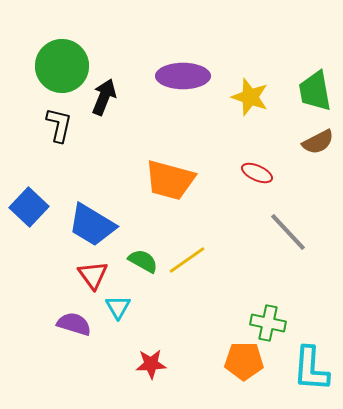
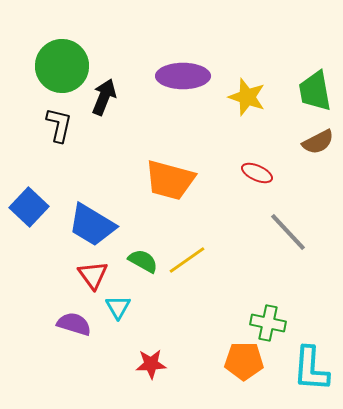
yellow star: moved 3 px left
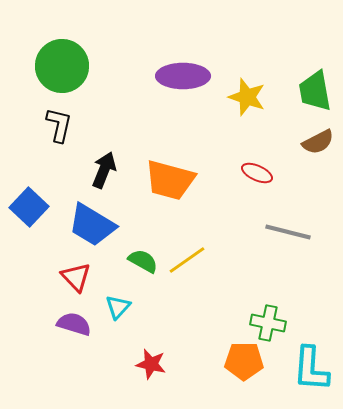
black arrow: moved 73 px down
gray line: rotated 33 degrees counterclockwise
red triangle: moved 17 px left, 2 px down; rotated 8 degrees counterclockwise
cyan triangle: rotated 12 degrees clockwise
red star: rotated 16 degrees clockwise
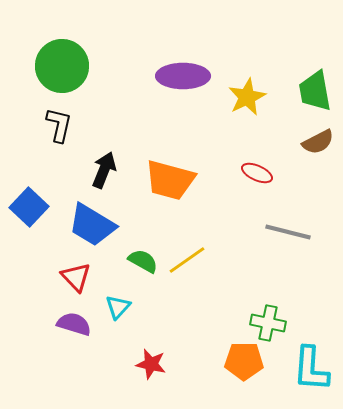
yellow star: rotated 27 degrees clockwise
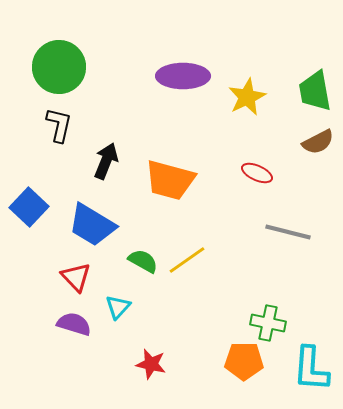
green circle: moved 3 px left, 1 px down
black arrow: moved 2 px right, 9 px up
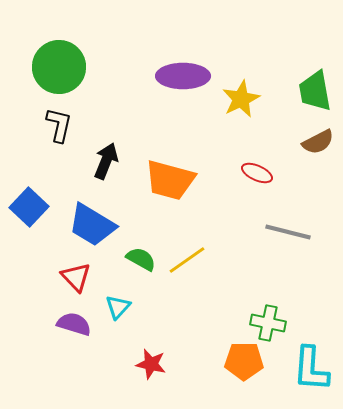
yellow star: moved 6 px left, 2 px down
green semicircle: moved 2 px left, 2 px up
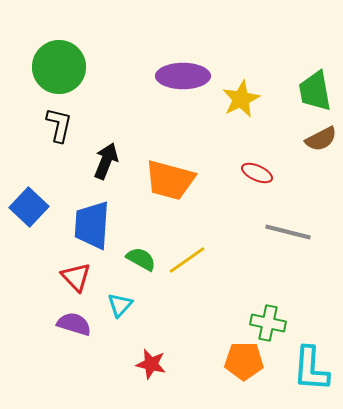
brown semicircle: moved 3 px right, 3 px up
blue trapezoid: rotated 63 degrees clockwise
cyan triangle: moved 2 px right, 2 px up
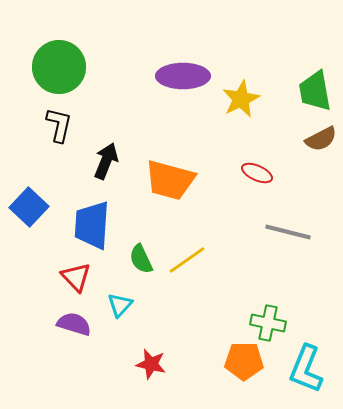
green semicircle: rotated 144 degrees counterclockwise
cyan L-shape: moved 5 px left; rotated 18 degrees clockwise
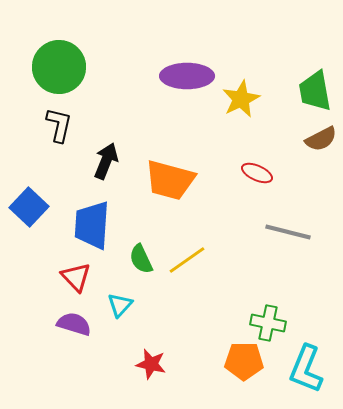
purple ellipse: moved 4 px right
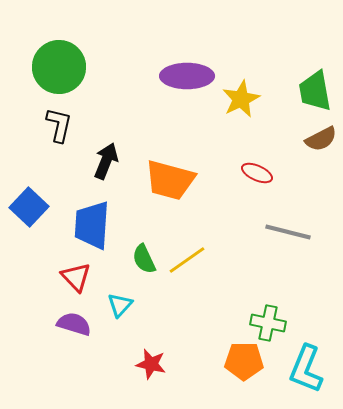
green semicircle: moved 3 px right
